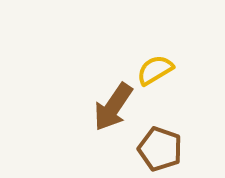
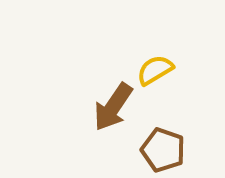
brown pentagon: moved 3 px right, 1 px down
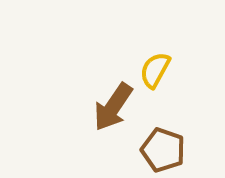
yellow semicircle: rotated 30 degrees counterclockwise
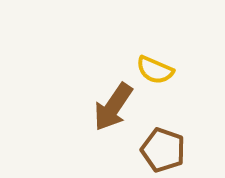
yellow semicircle: rotated 96 degrees counterclockwise
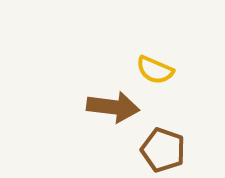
brown arrow: rotated 117 degrees counterclockwise
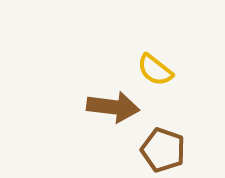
yellow semicircle: rotated 15 degrees clockwise
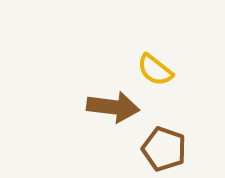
brown pentagon: moved 1 px right, 1 px up
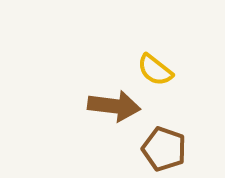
brown arrow: moved 1 px right, 1 px up
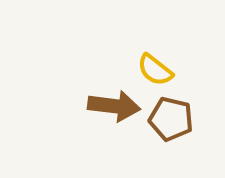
brown pentagon: moved 7 px right, 30 px up; rotated 6 degrees counterclockwise
